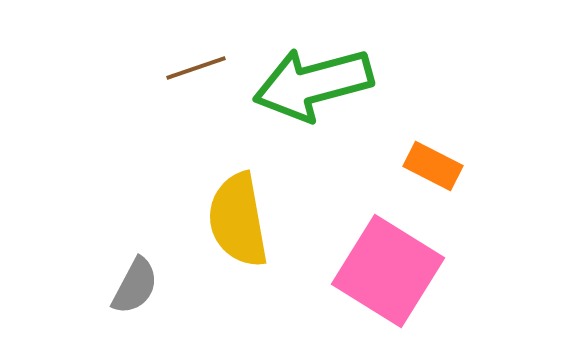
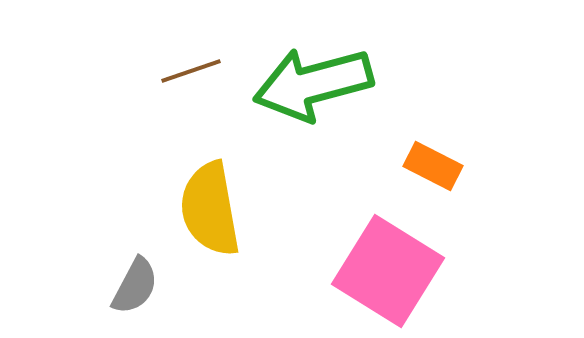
brown line: moved 5 px left, 3 px down
yellow semicircle: moved 28 px left, 11 px up
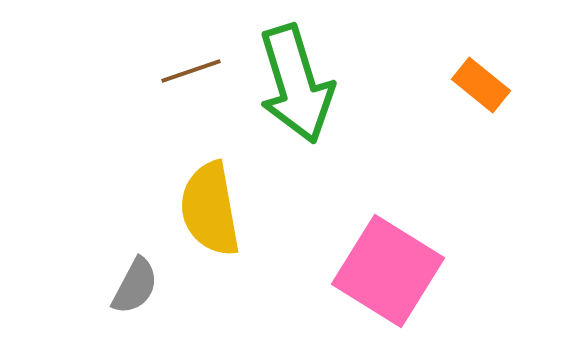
green arrow: moved 17 px left; rotated 92 degrees counterclockwise
orange rectangle: moved 48 px right, 81 px up; rotated 12 degrees clockwise
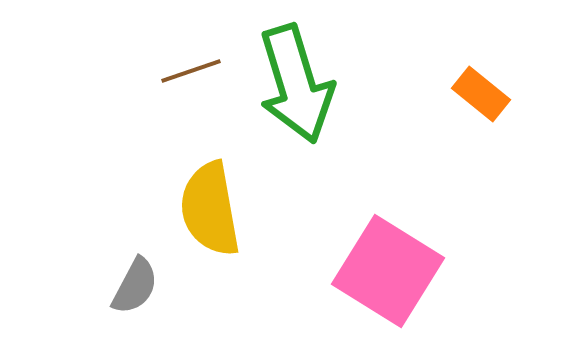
orange rectangle: moved 9 px down
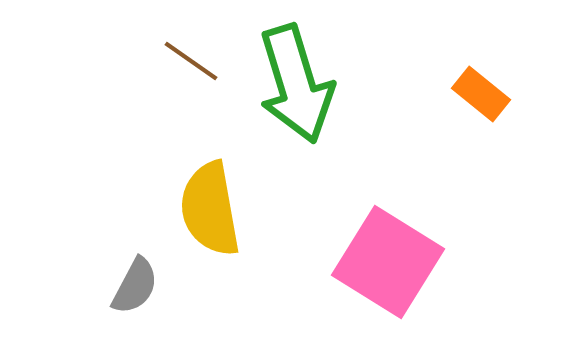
brown line: moved 10 px up; rotated 54 degrees clockwise
pink square: moved 9 px up
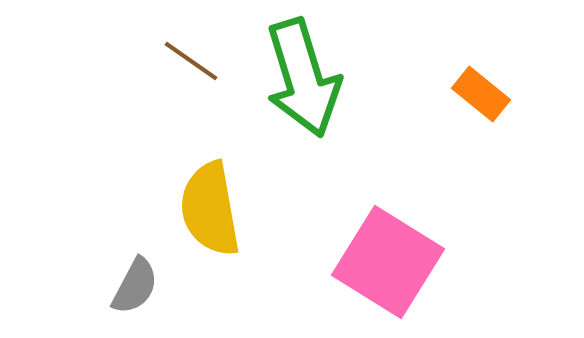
green arrow: moved 7 px right, 6 px up
